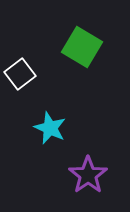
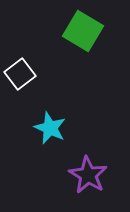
green square: moved 1 px right, 16 px up
purple star: rotated 6 degrees counterclockwise
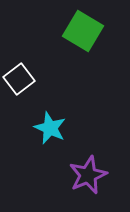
white square: moved 1 px left, 5 px down
purple star: rotated 18 degrees clockwise
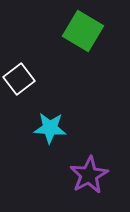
cyan star: rotated 20 degrees counterclockwise
purple star: moved 1 px right; rotated 6 degrees counterclockwise
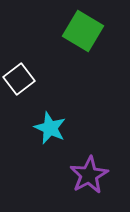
cyan star: rotated 20 degrees clockwise
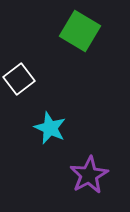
green square: moved 3 px left
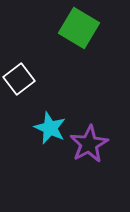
green square: moved 1 px left, 3 px up
purple star: moved 31 px up
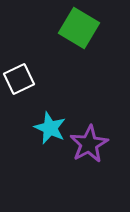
white square: rotated 12 degrees clockwise
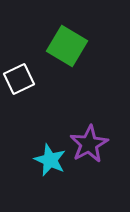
green square: moved 12 px left, 18 px down
cyan star: moved 32 px down
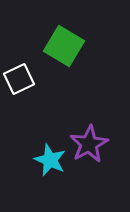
green square: moved 3 px left
